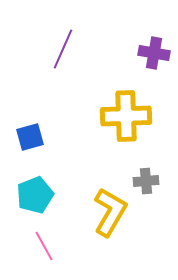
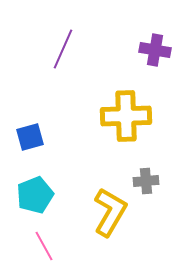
purple cross: moved 1 px right, 3 px up
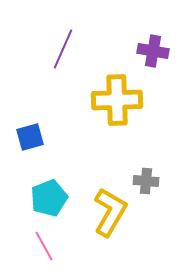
purple cross: moved 2 px left, 1 px down
yellow cross: moved 9 px left, 16 px up
gray cross: rotated 10 degrees clockwise
cyan pentagon: moved 14 px right, 3 px down
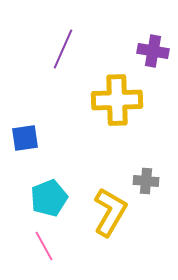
blue square: moved 5 px left, 1 px down; rotated 8 degrees clockwise
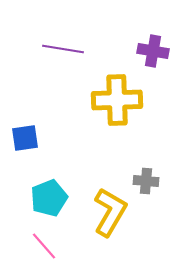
purple line: rotated 75 degrees clockwise
pink line: rotated 12 degrees counterclockwise
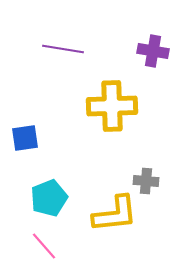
yellow cross: moved 5 px left, 6 px down
yellow L-shape: moved 5 px right, 2 px down; rotated 54 degrees clockwise
